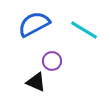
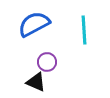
cyan line: rotated 56 degrees clockwise
purple circle: moved 5 px left, 1 px down
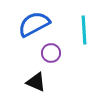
purple circle: moved 4 px right, 9 px up
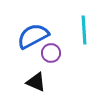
blue semicircle: moved 1 px left, 12 px down
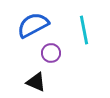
cyan line: rotated 8 degrees counterclockwise
blue semicircle: moved 11 px up
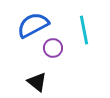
purple circle: moved 2 px right, 5 px up
black triangle: moved 1 px right; rotated 15 degrees clockwise
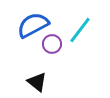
cyan line: moved 4 px left; rotated 48 degrees clockwise
purple circle: moved 1 px left, 4 px up
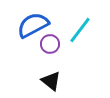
purple circle: moved 2 px left
black triangle: moved 14 px right, 1 px up
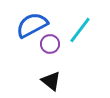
blue semicircle: moved 1 px left
